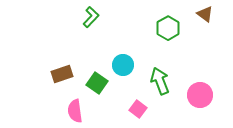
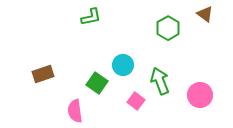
green L-shape: rotated 35 degrees clockwise
brown rectangle: moved 19 px left
pink square: moved 2 px left, 8 px up
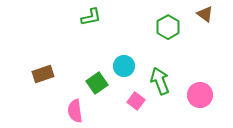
green hexagon: moved 1 px up
cyan circle: moved 1 px right, 1 px down
green square: rotated 20 degrees clockwise
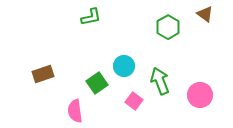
pink square: moved 2 px left
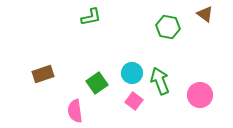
green hexagon: rotated 20 degrees counterclockwise
cyan circle: moved 8 px right, 7 px down
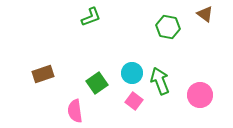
green L-shape: rotated 10 degrees counterclockwise
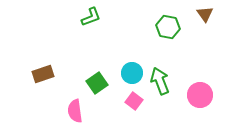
brown triangle: rotated 18 degrees clockwise
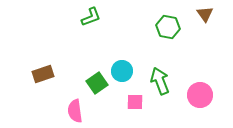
cyan circle: moved 10 px left, 2 px up
pink square: moved 1 px right, 1 px down; rotated 36 degrees counterclockwise
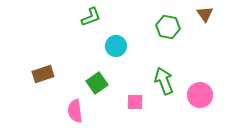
cyan circle: moved 6 px left, 25 px up
green arrow: moved 4 px right
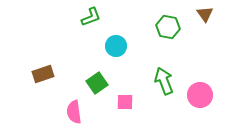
pink square: moved 10 px left
pink semicircle: moved 1 px left, 1 px down
